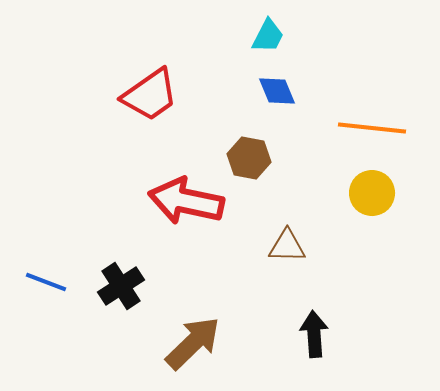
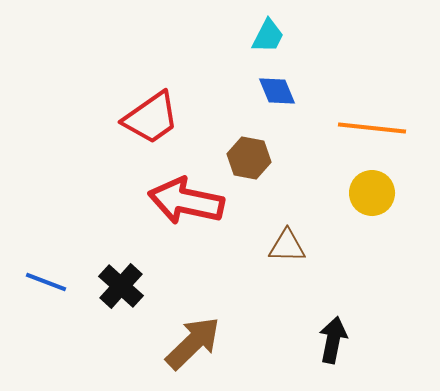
red trapezoid: moved 1 px right, 23 px down
black cross: rotated 15 degrees counterclockwise
black arrow: moved 19 px right, 6 px down; rotated 15 degrees clockwise
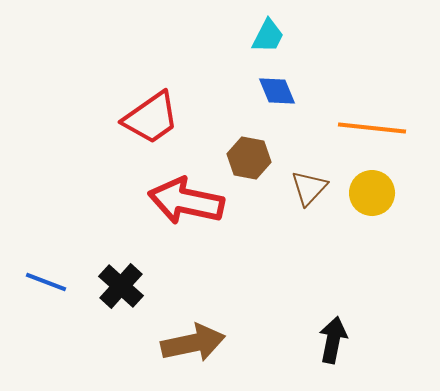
brown triangle: moved 22 px right, 58 px up; rotated 48 degrees counterclockwise
brown arrow: rotated 32 degrees clockwise
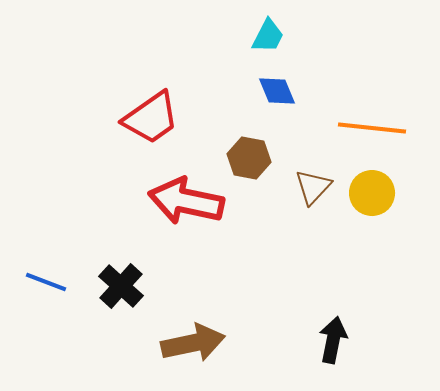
brown triangle: moved 4 px right, 1 px up
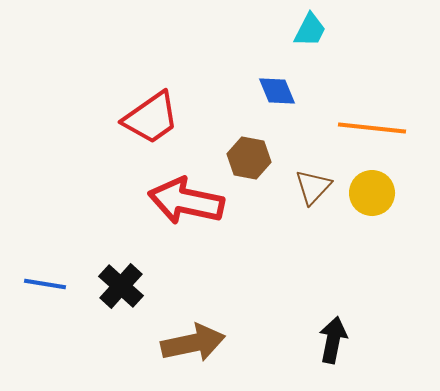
cyan trapezoid: moved 42 px right, 6 px up
blue line: moved 1 px left, 2 px down; rotated 12 degrees counterclockwise
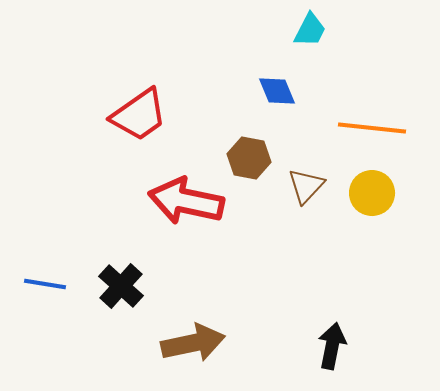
red trapezoid: moved 12 px left, 3 px up
brown triangle: moved 7 px left, 1 px up
black arrow: moved 1 px left, 6 px down
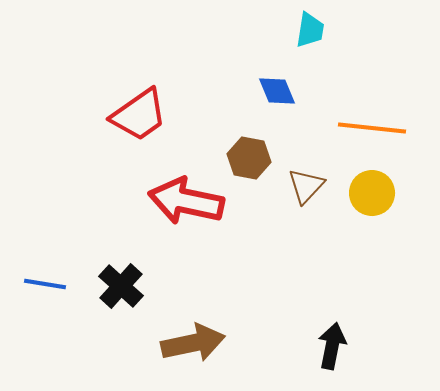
cyan trapezoid: rotated 18 degrees counterclockwise
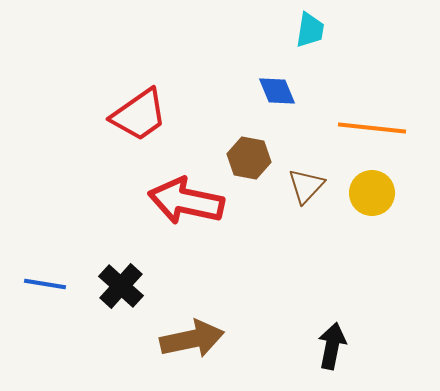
brown arrow: moved 1 px left, 4 px up
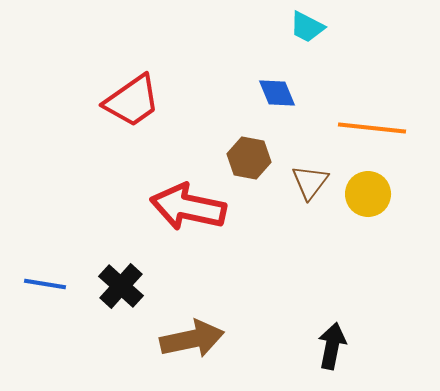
cyan trapezoid: moved 3 px left, 3 px up; rotated 108 degrees clockwise
blue diamond: moved 2 px down
red trapezoid: moved 7 px left, 14 px up
brown triangle: moved 4 px right, 4 px up; rotated 6 degrees counterclockwise
yellow circle: moved 4 px left, 1 px down
red arrow: moved 2 px right, 6 px down
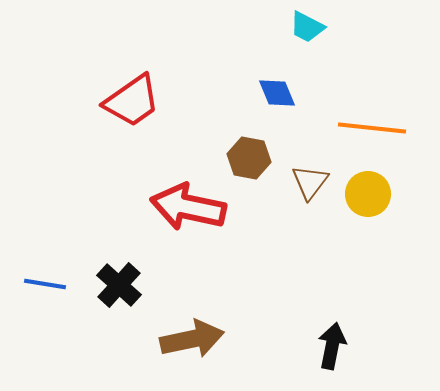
black cross: moved 2 px left, 1 px up
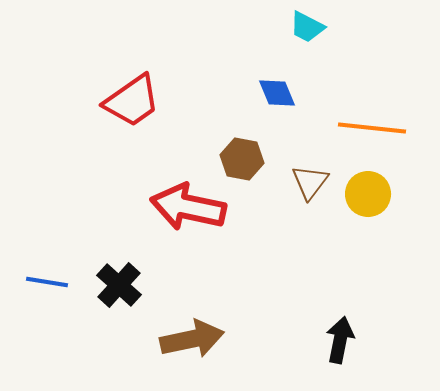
brown hexagon: moved 7 px left, 1 px down
blue line: moved 2 px right, 2 px up
black arrow: moved 8 px right, 6 px up
